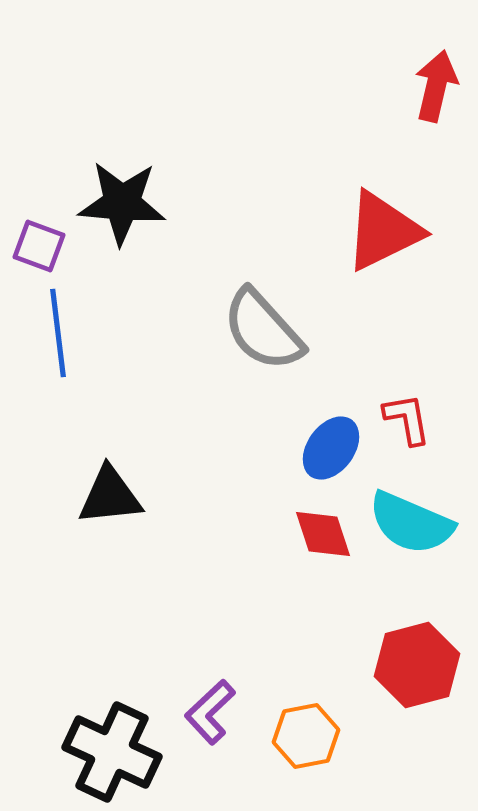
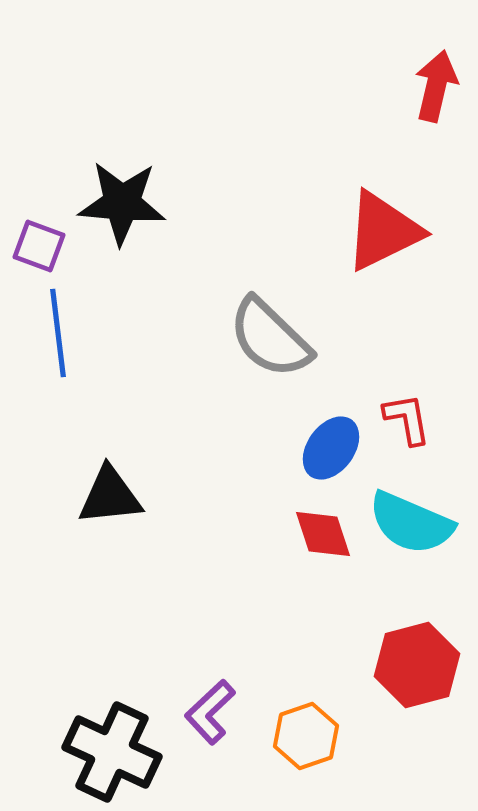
gray semicircle: moved 7 px right, 8 px down; rotated 4 degrees counterclockwise
orange hexagon: rotated 8 degrees counterclockwise
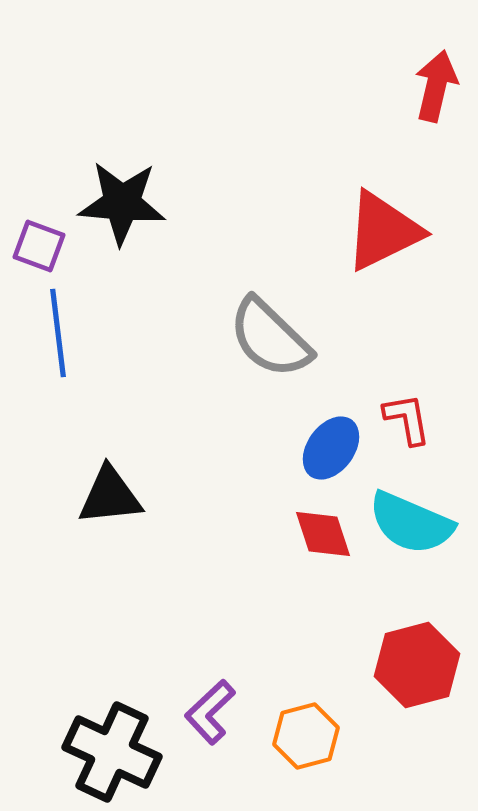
orange hexagon: rotated 4 degrees clockwise
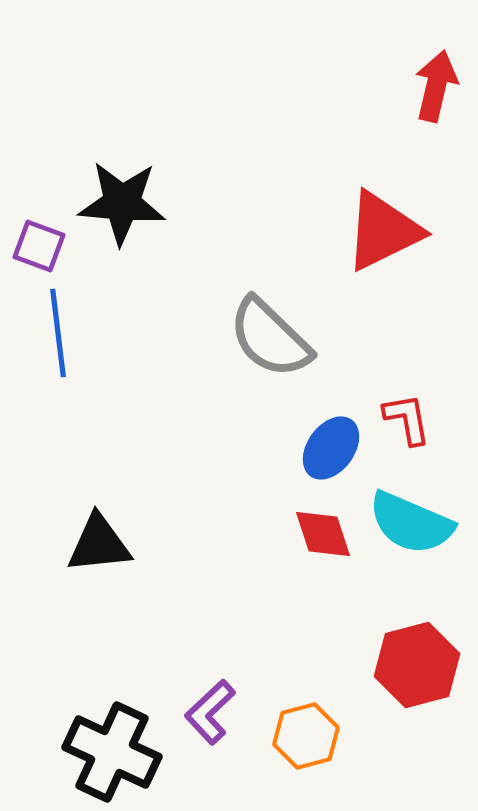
black triangle: moved 11 px left, 48 px down
